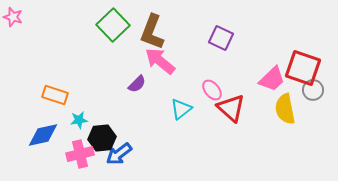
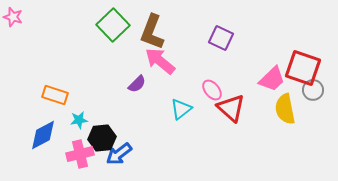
blue diamond: rotated 16 degrees counterclockwise
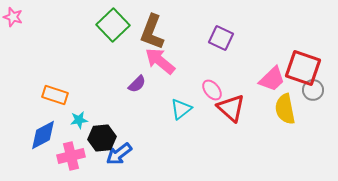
pink cross: moved 9 px left, 2 px down
